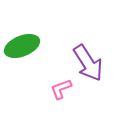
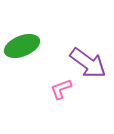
purple arrow: rotated 21 degrees counterclockwise
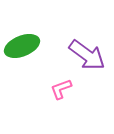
purple arrow: moved 1 px left, 8 px up
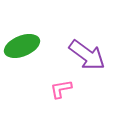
pink L-shape: rotated 10 degrees clockwise
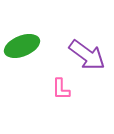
pink L-shape: rotated 80 degrees counterclockwise
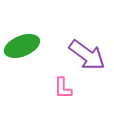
pink L-shape: moved 2 px right, 1 px up
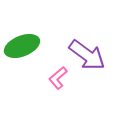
pink L-shape: moved 5 px left, 10 px up; rotated 50 degrees clockwise
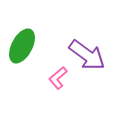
green ellipse: rotated 40 degrees counterclockwise
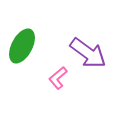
purple arrow: moved 1 px right, 2 px up
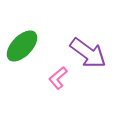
green ellipse: rotated 16 degrees clockwise
